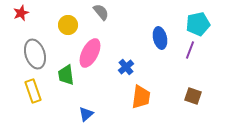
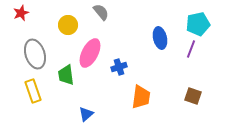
purple line: moved 1 px right, 1 px up
blue cross: moved 7 px left; rotated 21 degrees clockwise
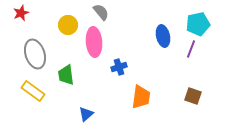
blue ellipse: moved 3 px right, 2 px up
pink ellipse: moved 4 px right, 11 px up; rotated 32 degrees counterclockwise
yellow rectangle: rotated 35 degrees counterclockwise
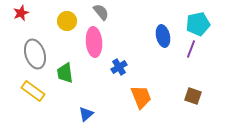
yellow circle: moved 1 px left, 4 px up
blue cross: rotated 14 degrees counterclockwise
green trapezoid: moved 1 px left, 2 px up
orange trapezoid: rotated 30 degrees counterclockwise
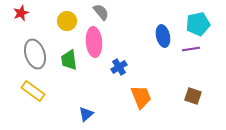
purple line: rotated 60 degrees clockwise
green trapezoid: moved 4 px right, 13 px up
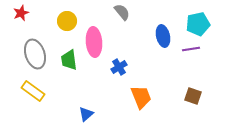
gray semicircle: moved 21 px right
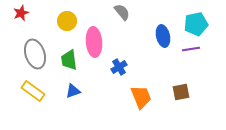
cyan pentagon: moved 2 px left
brown square: moved 12 px left, 4 px up; rotated 30 degrees counterclockwise
blue triangle: moved 13 px left, 23 px up; rotated 21 degrees clockwise
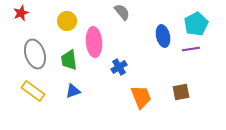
cyan pentagon: rotated 15 degrees counterclockwise
